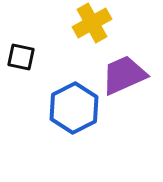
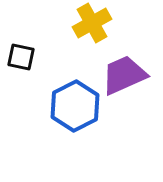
blue hexagon: moved 1 px right, 2 px up
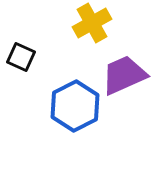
black square: rotated 12 degrees clockwise
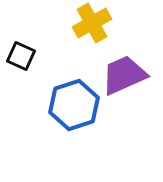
black square: moved 1 px up
blue hexagon: moved 1 px left, 1 px up; rotated 9 degrees clockwise
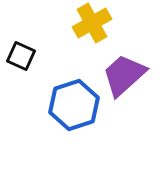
purple trapezoid: rotated 18 degrees counterclockwise
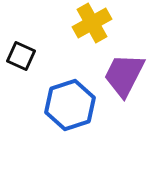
purple trapezoid: rotated 21 degrees counterclockwise
blue hexagon: moved 4 px left
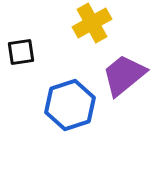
black square: moved 4 px up; rotated 32 degrees counterclockwise
purple trapezoid: rotated 24 degrees clockwise
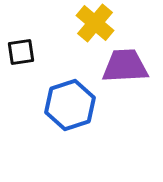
yellow cross: moved 3 px right; rotated 21 degrees counterclockwise
purple trapezoid: moved 1 px right, 9 px up; rotated 36 degrees clockwise
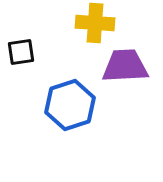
yellow cross: rotated 36 degrees counterclockwise
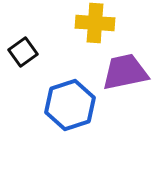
black square: moved 2 px right; rotated 28 degrees counterclockwise
purple trapezoid: moved 6 px down; rotated 9 degrees counterclockwise
